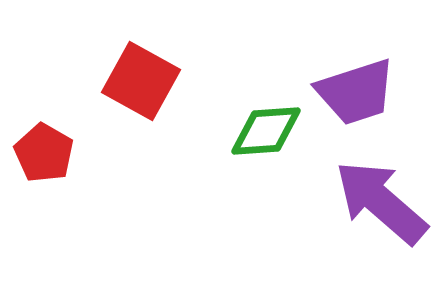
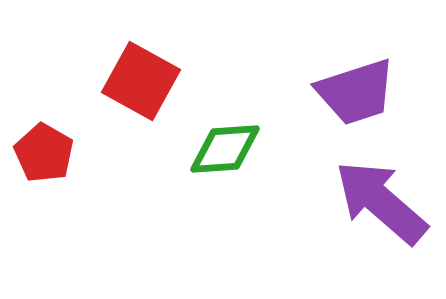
green diamond: moved 41 px left, 18 px down
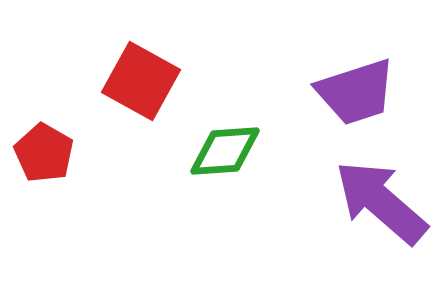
green diamond: moved 2 px down
